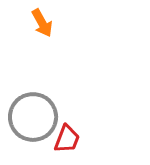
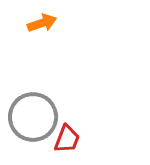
orange arrow: rotated 80 degrees counterclockwise
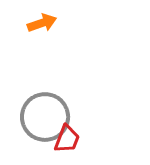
gray circle: moved 12 px right
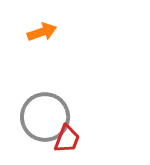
orange arrow: moved 9 px down
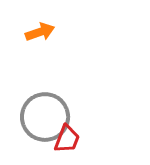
orange arrow: moved 2 px left
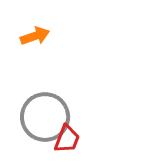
orange arrow: moved 5 px left, 4 px down
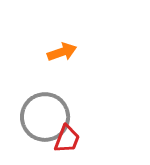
orange arrow: moved 27 px right, 16 px down
